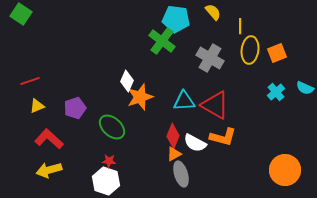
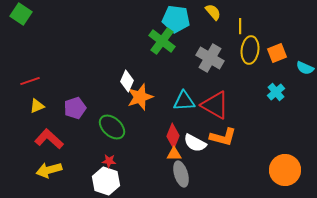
cyan semicircle: moved 20 px up
orange triangle: rotated 28 degrees clockwise
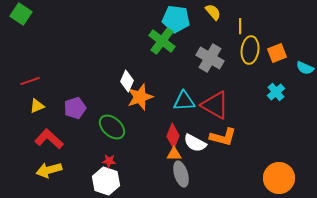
orange circle: moved 6 px left, 8 px down
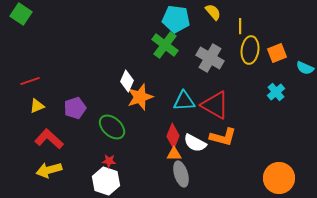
green cross: moved 3 px right, 4 px down
